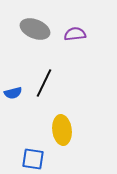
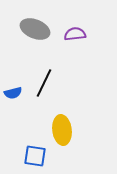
blue square: moved 2 px right, 3 px up
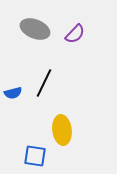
purple semicircle: rotated 140 degrees clockwise
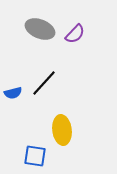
gray ellipse: moved 5 px right
black line: rotated 16 degrees clockwise
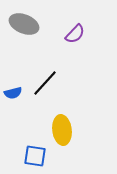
gray ellipse: moved 16 px left, 5 px up
black line: moved 1 px right
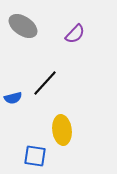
gray ellipse: moved 1 px left, 2 px down; rotated 12 degrees clockwise
blue semicircle: moved 5 px down
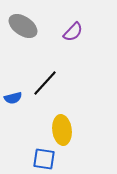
purple semicircle: moved 2 px left, 2 px up
blue square: moved 9 px right, 3 px down
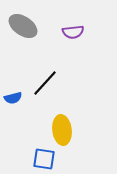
purple semicircle: rotated 40 degrees clockwise
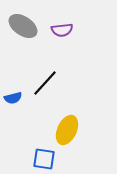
purple semicircle: moved 11 px left, 2 px up
yellow ellipse: moved 5 px right; rotated 32 degrees clockwise
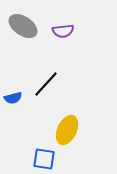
purple semicircle: moved 1 px right, 1 px down
black line: moved 1 px right, 1 px down
